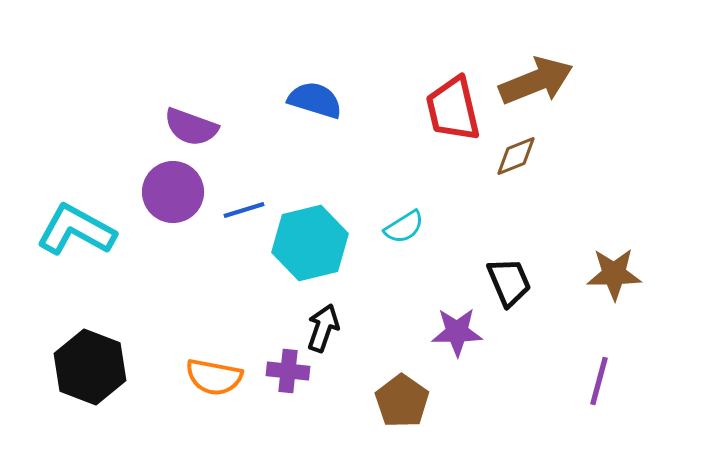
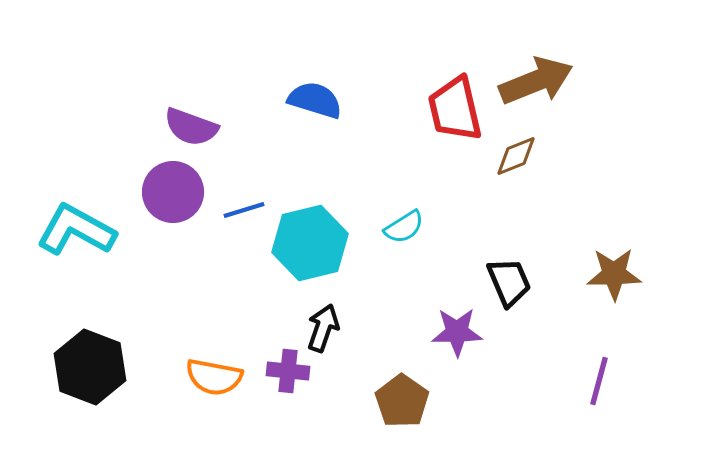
red trapezoid: moved 2 px right
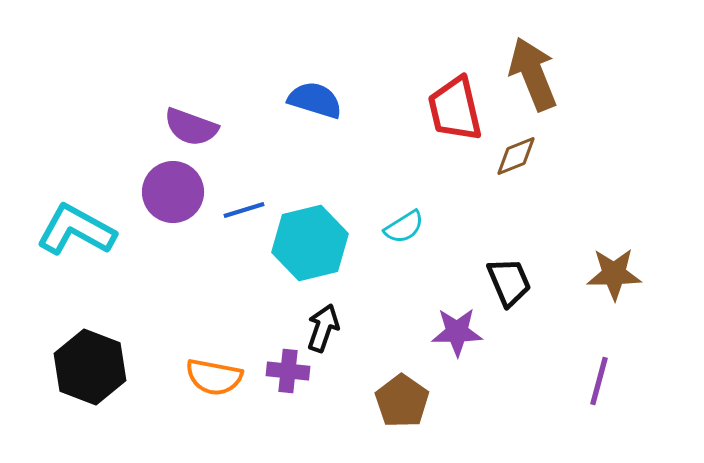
brown arrow: moved 3 px left, 7 px up; rotated 90 degrees counterclockwise
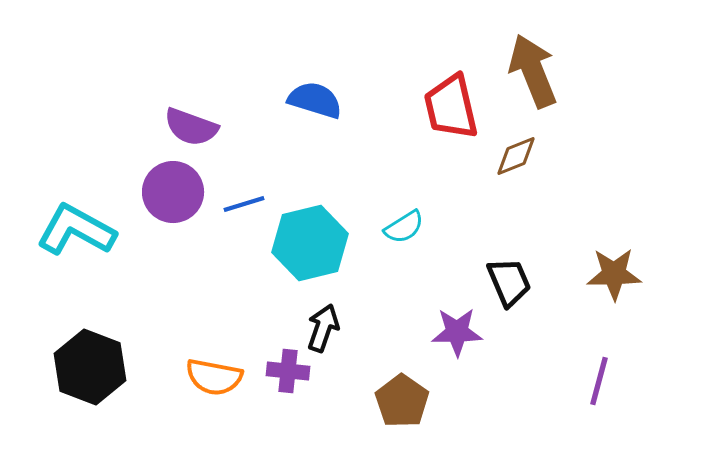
brown arrow: moved 3 px up
red trapezoid: moved 4 px left, 2 px up
blue line: moved 6 px up
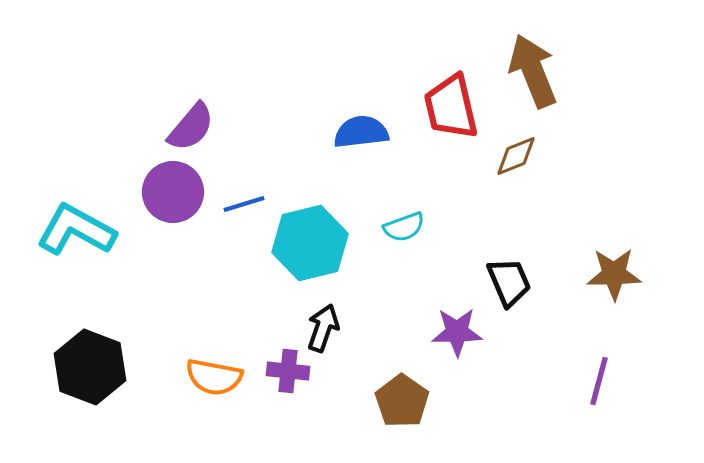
blue semicircle: moved 46 px right, 32 px down; rotated 24 degrees counterclockwise
purple semicircle: rotated 70 degrees counterclockwise
cyan semicircle: rotated 12 degrees clockwise
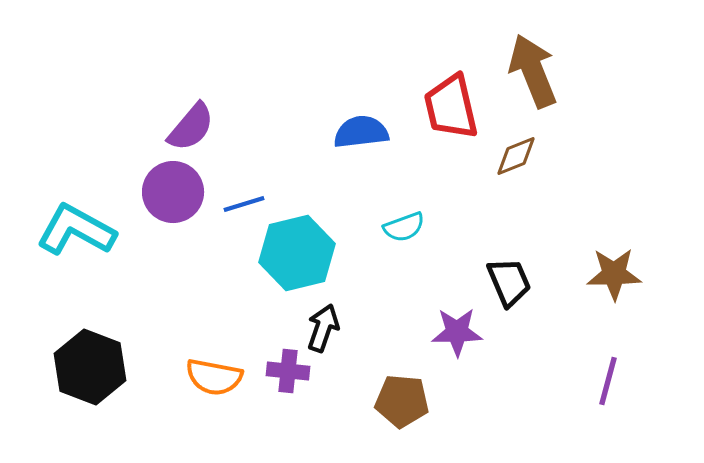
cyan hexagon: moved 13 px left, 10 px down
purple line: moved 9 px right
brown pentagon: rotated 30 degrees counterclockwise
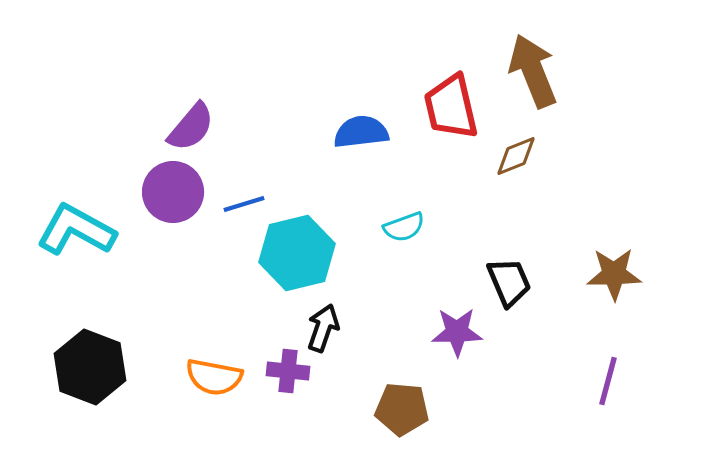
brown pentagon: moved 8 px down
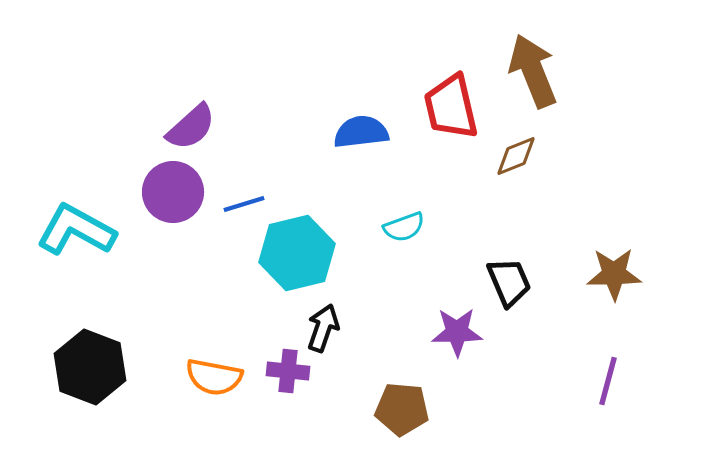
purple semicircle: rotated 8 degrees clockwise
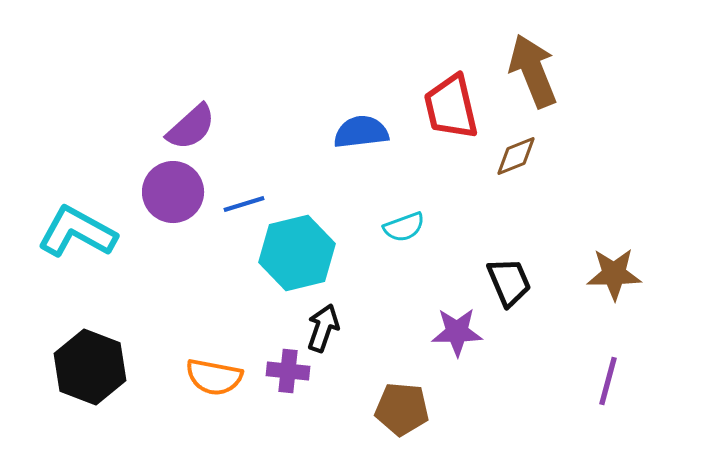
cyan L-shape: moved 1 px right, 2 px down
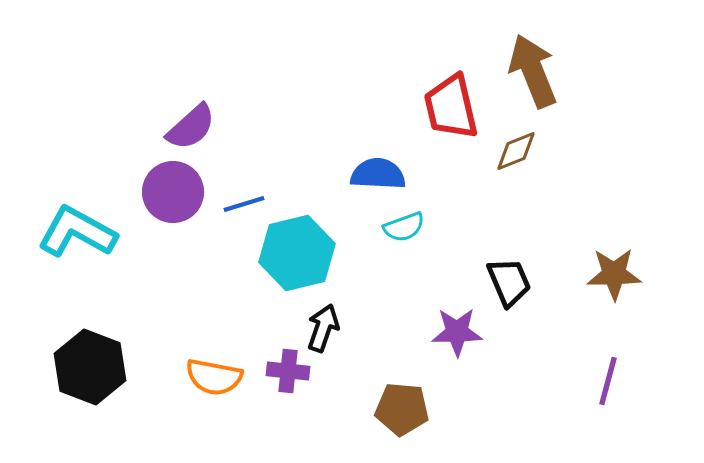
blue semicircle: moved 17 px right, 42 px down; rotated 10 degrees clockwise
brown diamond: moved 5 px up
